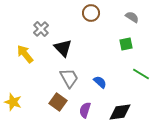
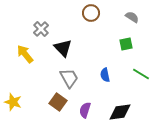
blue semicircle: moved 5 px right, 7 px up; rotated 144 degrees counterclockwise
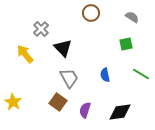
yellow star: rotated 12 degrees clockwise
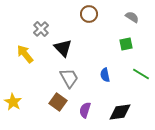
brown circle: moved 2 px left, 1 px down
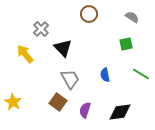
gray trapezoid: moved 1 px right, 1 px down
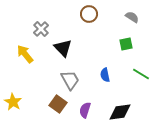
gray trapezoid: moved 1 px down
brown square: moved 2 px down
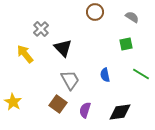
brown circle: moved 6 px right, 2 px up
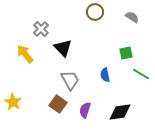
green square: moved 9 px down
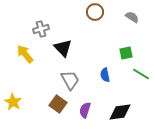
gray cross: rotated 28 degrees clockwise
